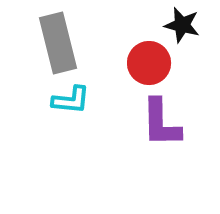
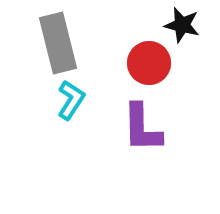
cyan L-shape: rotated 63 degrees counterclockwise
purple L-shape: moved 19 px left, 5 px down
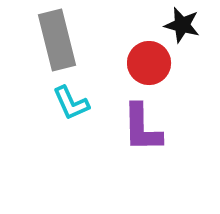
gray rectangle: moved 1 px left, 3 px up
cyan L-shape: moved 3 px down; rotated 123 degrees clockwise
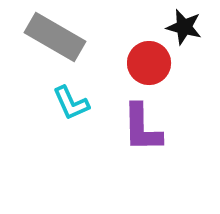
black star: moved 2 px right, 2 px down
gray rectangle: moved 2 px left, 3 px up; rotated 46 degrees counterclockwise
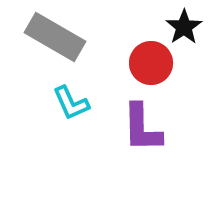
black star: rotated 24 degrees clockwise
red circle: moved 2 px right
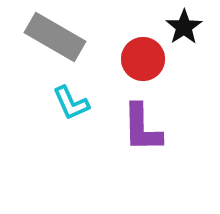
red circle: moved 8 px left, 4 px up
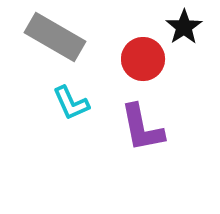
purple L-shape: rotated 10 degrees counterclockwise
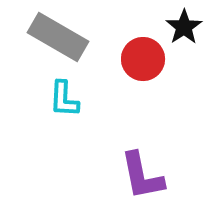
gray rectangle: moved 3 px right
cyan L-shape: moved 7 px left, 4 px up; rotated 27 degrees clockwise
purple L-shape: moved 48 px down
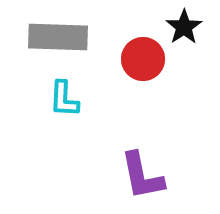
gray rectangle: rotated 28 degrees counterclockwise
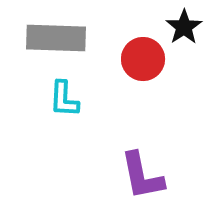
gray rectangle: moved 2 px left, 1 px down
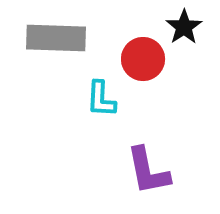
cyan L-shape: moved 37 px right
purple L-shape: moved 6 px right, 5 px up
